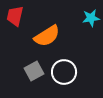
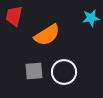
red trapezoid: moved 1 px left
orange semicircle: moved 1 px up
gray square: rotated 24 degrees clockwise
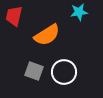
cyan star: moved 12 px left, 6 px up
gray square: rotated 24 degrees clockwise
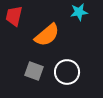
orange semicircle: rotated 8 degrees counterclockwise
white circle: moved 3 px right
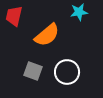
gray square: moved 1 px left
